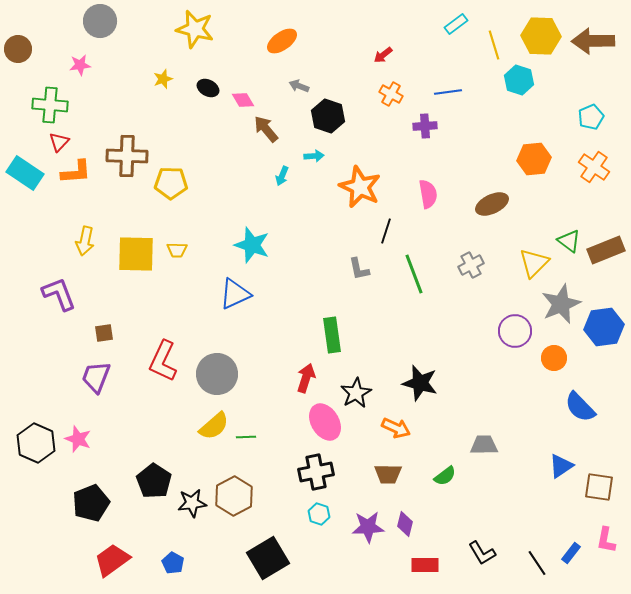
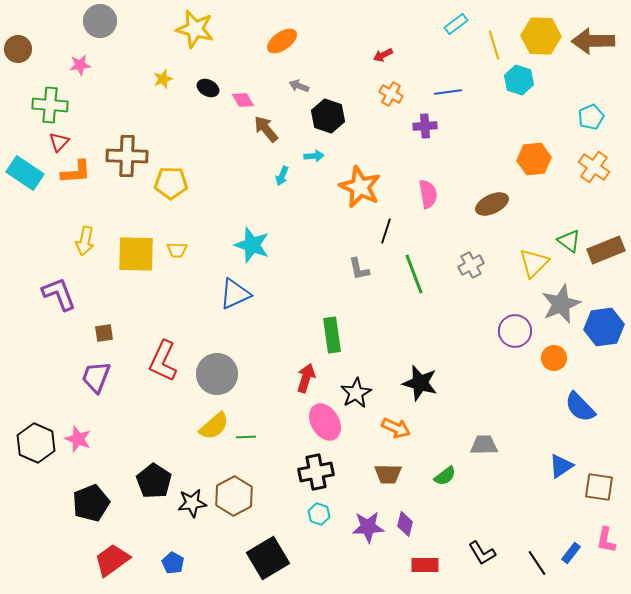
red arrow at (383, 55): rotated 12 degrees clockwise
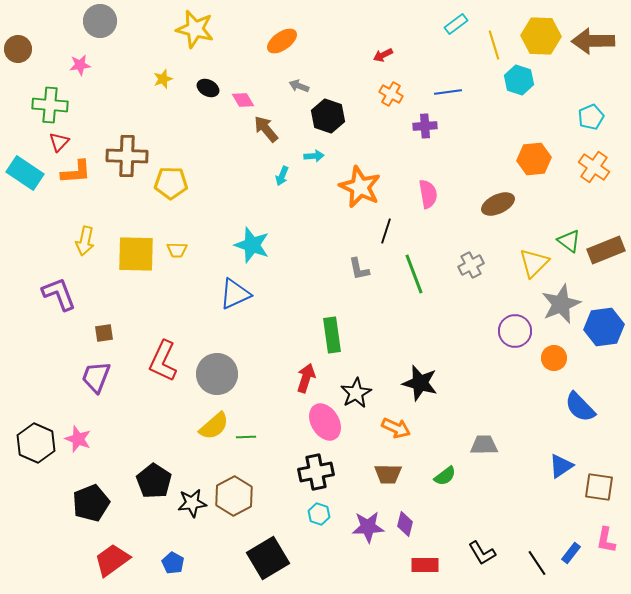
brown ellipse at (492, 204): moved 6 px right
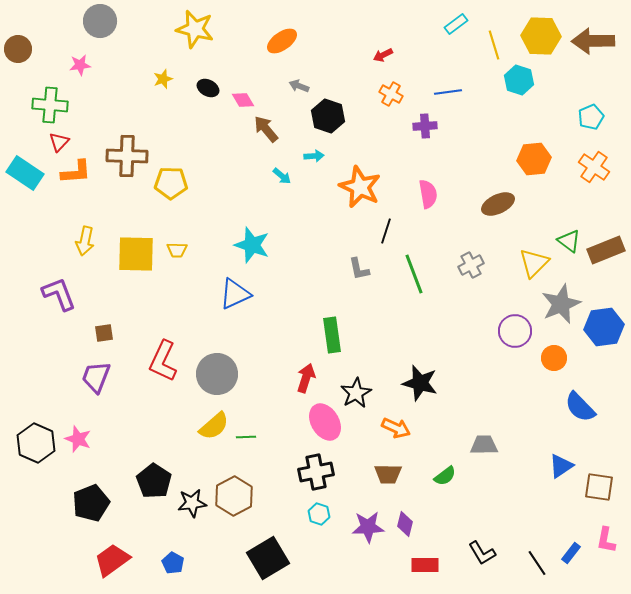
cyan arrow at (282, 176): rotated 72 degrees counterclockwise
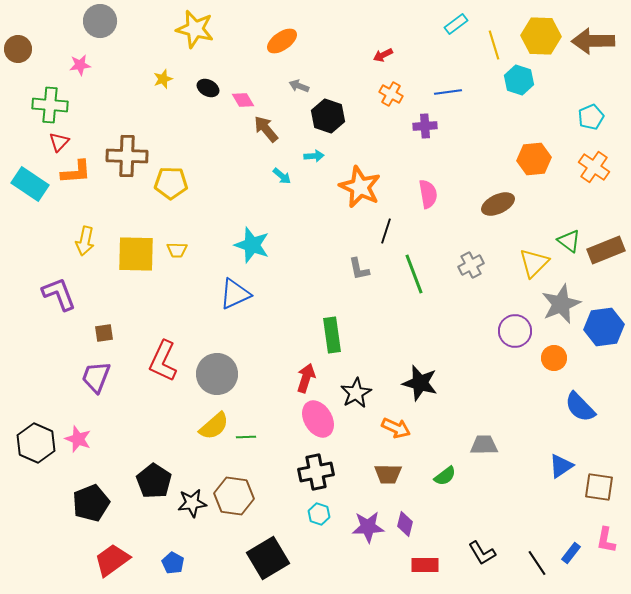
cyan rectangle at (25, 173): moved 5 px right, 11 px down
pink ellipse at (325, 422): moved 7 px left, 3 px up
brown hexagon at (234, 496): rotated 24 degrees counterclockwise
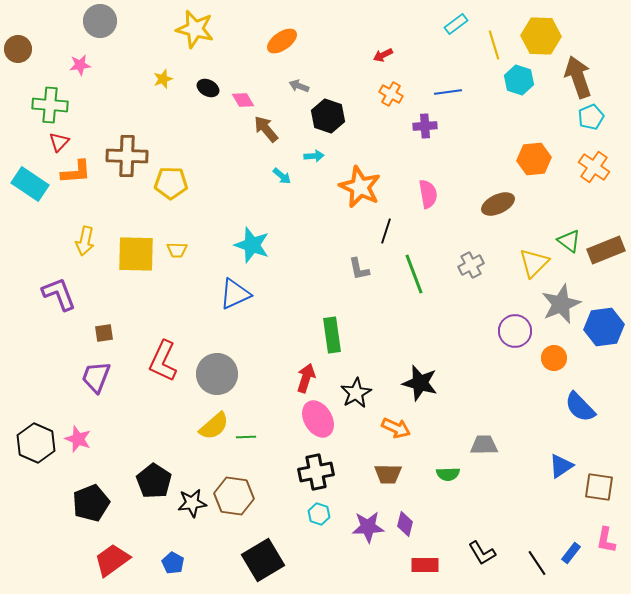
brown arrow at (593, 41): moved 15 px left, 36 px down; rotated 72 degrees clockwise
green semicircle at (445, 476): moved 3 px right, 2 px up; rotated 35 degrees clockwise
black square at (268, 558): moved 5 px left, 2 px down
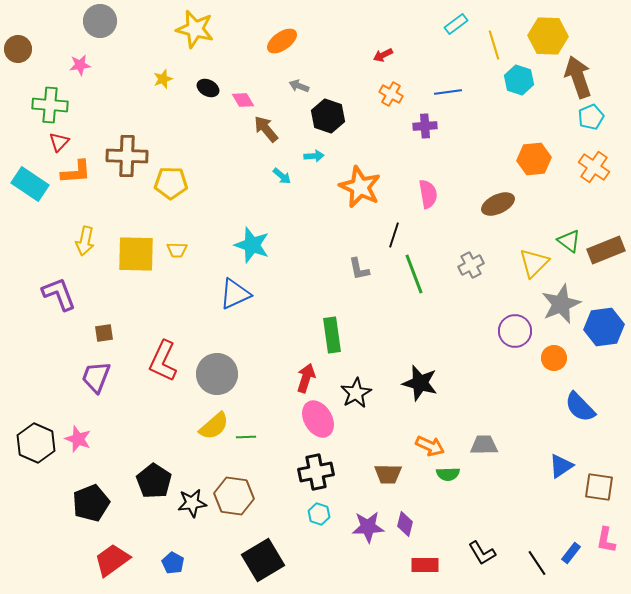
yellow hexagon at (541, 36): moved 7 px right
black line at (386, 231): moved 8 px right, 4 px down
orange arrow at (396, 428): moved 34 px right, 18 px down
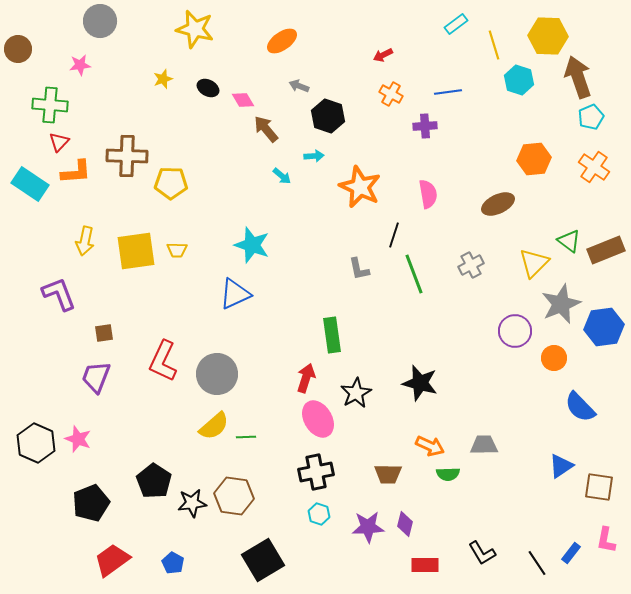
yellow square at (136, 254): moved 3 px up; rotated 9 degrees counterclockwise
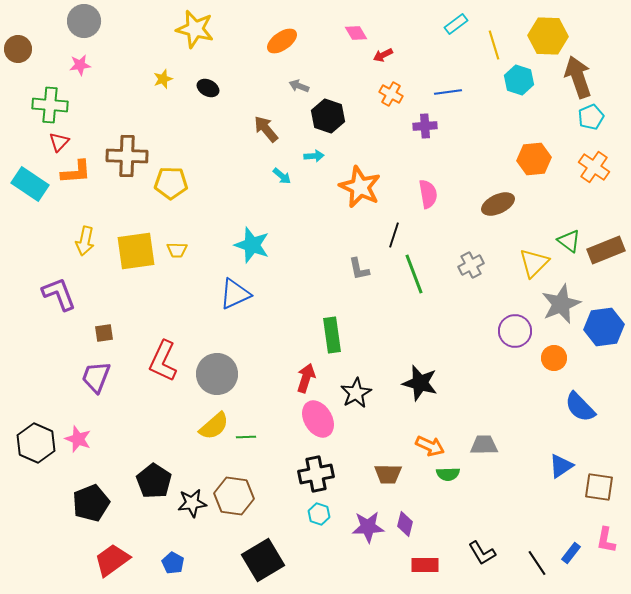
gray circle at (100, 21): moved 16 px left
pink diamond at (243, 100): moved 113 px right, 67 px up
black cross at (316, 472): moved 2 px down
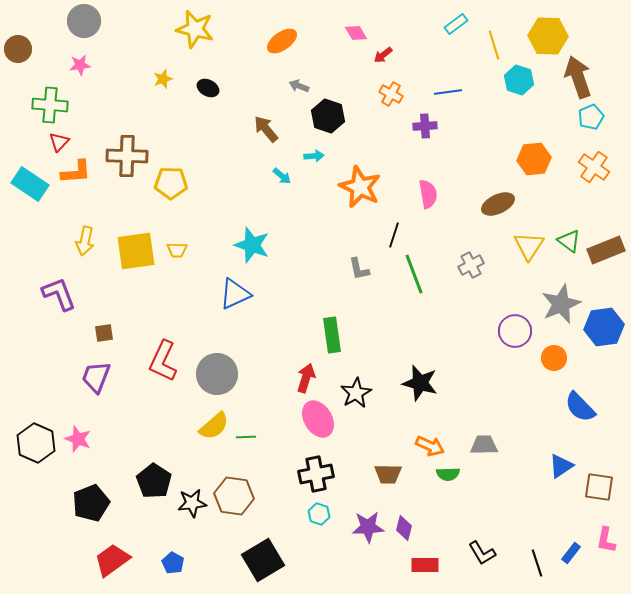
red arrow at (383, 55): rotated 12 degrees counterclockwise
yellow triangle at (534, 263): moved 5 px left, 17 px up; rotated 12 degrees counterclockwise
purple diamond at (405, 524): moved 1 px left, 4 px down
black line at (537, 563): rotated 16 degrees clockwise
